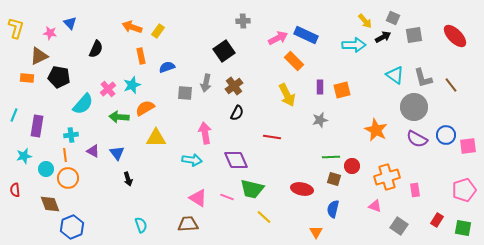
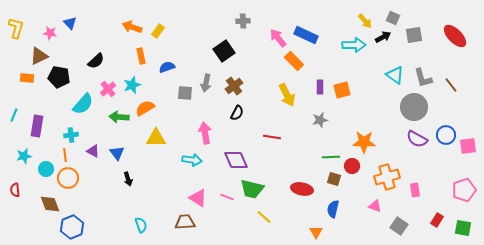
pink arrow at (278, 38): rotated 102 degrees counterclockwise
black semicircle at (96, 49): moved 12 px down; rotated 24 degrees clockwise
orange star at (376, 130): moved 12 px left, 12 px down; rotated 25 degrees counterclockwise
brown trapezoid at (188, 224): moved 3 px left, 2 px up
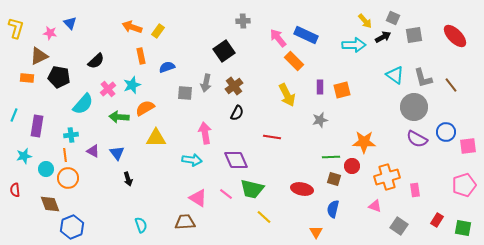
blue circle at (446, 135): moved 3 px up
pink pentagon at (464, 190): moved 5 px up
pink line at (227, 197): moved 1 px left, 3 px up; rotated 16 degrees clockwise
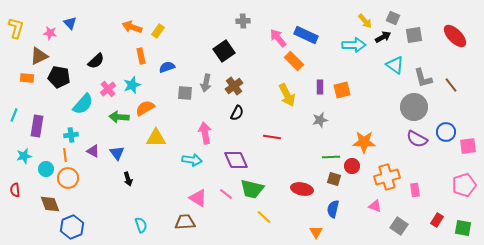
cyan triangle at (395, 75): moved 10 px up
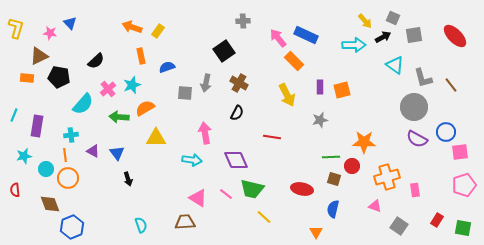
brown cross at (234, 86): moved 5 px right, 3 px up; rotated 24 degrees counterclockwise
pink square at (468, 146): moved 8 px left, 6 px down
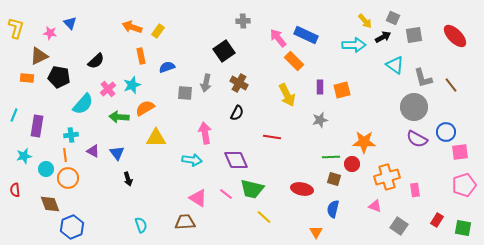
red circle at (352, 166): moved 2 px up
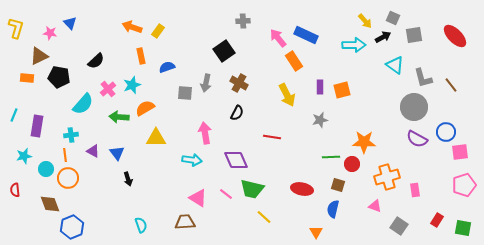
orange rectangle at (294, 61): rotated 12 degrees clockwise
brown square at (334, 179): moved 4 px right, 6 px down
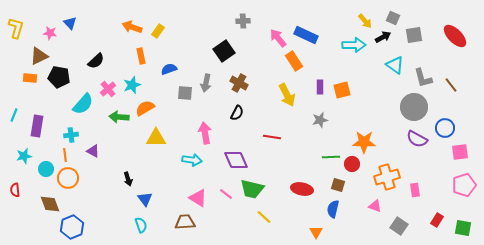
blue semicircle at (167, 67): moved 2 px right, 2 px down
orange rectangle at (27, 78): moved 3 px right
blue circle at (446, 132): moved 1 px left, 4 px up
blue triangle at (117, 153): moved 28 px right, 46 px down
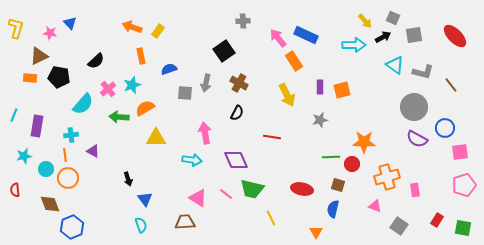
gray L-shape at (423, 78): moved 6 px up; rotated 60 degrees counterclockwise
yellow line at (264, 217): moved 7 px right, 1 px down; rotated 21 degrees clockwise
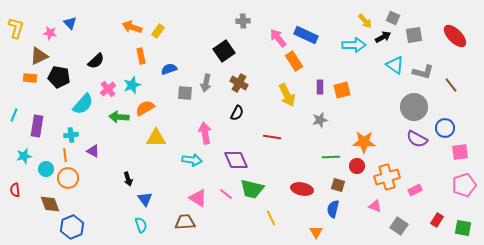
red circle at (352, 164): moved 5 px right, 2 px down
pink rectangle at (415, 190): rotated 72 degrees clockwise
